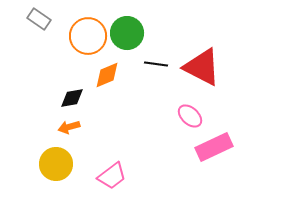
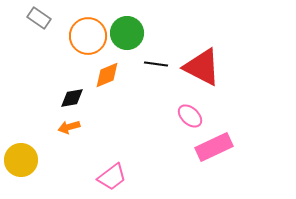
gray rectangle: moved 1 px up
yellow circle: moved 35 px left, 4 px up
pink trapezoid: moved 1 px down
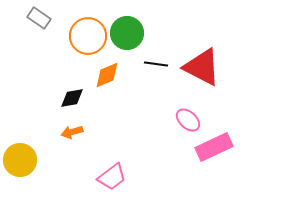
pink ellipse: moved 2 px left, 4 px down
orange arrow: moved 3 px right, 5 px down
yellow circle: moved 1 px left
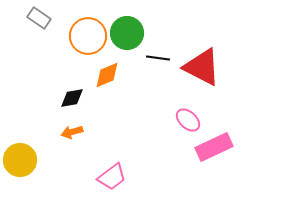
black line: moved 2 px right, 6 px up
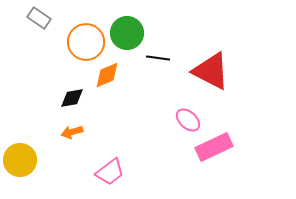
orange circle: moved 2 px left, 6 px down
red triangle: moved 9 px right, 4 px down
pink trapezoid: moved 2 px left, 5 px up
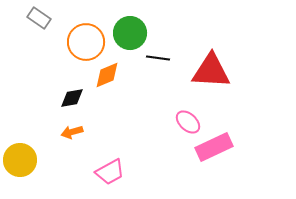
green circle: moved 3 px right
red triangle: rotated 24 degrees counterclockwise
pink ellipse: moved 2 px down
pink trapezoid: rotated 8 degrees clockwise
